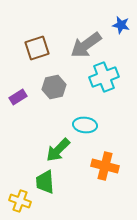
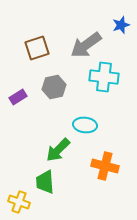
blue star: rotated 30 degrees counterclockwise
cyan cross: rotated 28 degrees clockwise
yellow cross: moved 1 px left, 1 px down
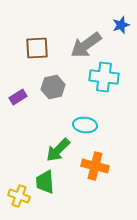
brown square: rotated 15 degrees clockwise
gray hexagon: moved 1 px left
orange cross: moved 10 px left
yellow cross: moved 6 px up
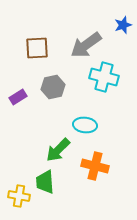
blue star: moved 2 px right
cyan cross: rotated 8 degrees clockwise
yellow cross: rotated 10 degrees counterclockwise
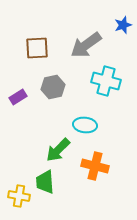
cyan cross: moved 2 px right, 4 px down
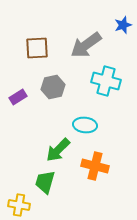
green trapezoid: rotated 20 degrees clockwise
yellow cross: moved 9 px down
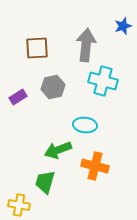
blue star: moved 1 px down
gray arrow: rotated 132 degrees clockwise
cyan cross: moved 3 px left
green arrow: rotated 24 degrees clockwise
